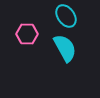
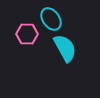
cyan ellipse: moved 15 px left, 3 px down
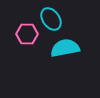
cyan semicircle: rotated 72 degrees counterclockwise
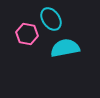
pink hexagon: rotated 10 degrees clockwise
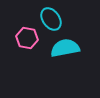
pink hexagon: moved 4 px down
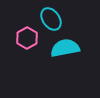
pink hexagon: rotated 20 degrees clockwise
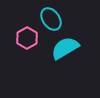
cyan semicircle: rotated 20 degrees counterclockwise
